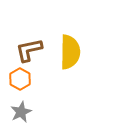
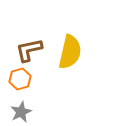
yellow semicircle: rotated 12 degrees clockwise
orange hexagon: rotated 15 degrees clockwise
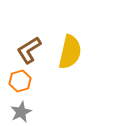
brown L-shape: rotated 20 degrees counterclockwise
orange hexagon: moved 2 px down
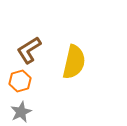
yellow semicircle: moved 4 px right, 10 px down
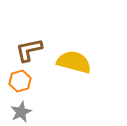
brown L-shape: rotated 20 degrees clockwise
yellow semicircle: rotated 88 degrees counterclockwise
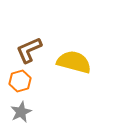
brown L-shape: rotated 12 degrees counterclockwise
